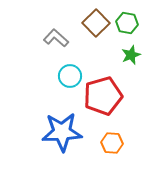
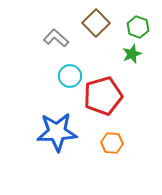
green hexagon: moved 11 px right, 4 px down; rotated 10 degrees clockwise
green star: moved 1 px right, 1 px up
blue star: moved 5 px left
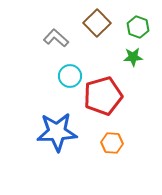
brown square: moved 1 px right
green star: moved 1 px right, 3 px down; rotated 18 degrees clockwise
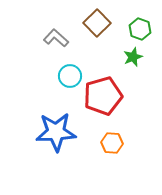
green hexagon: moved 2 px right, 2 px down
green star: rotated 18 degrees counterclockwise
blue star: moved 1 px left
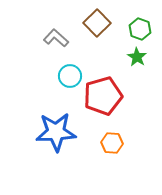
green star: moved 4 px right; rotated 18 degrees counterclockwise
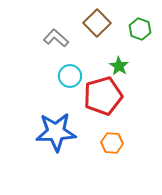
green star: moved 18 px left, 9 px down
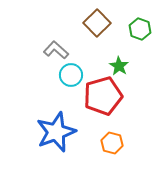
gray L-shape: moved 12 px down
cyan circle: moved 1 px right, 1 px up
blue star: rotated 18 degrees counterclockwise
orange hexagon: rotated 10 degrees clockwise
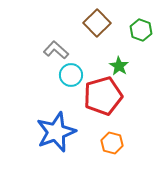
green hexagon: moved 1 px right, 1 px down
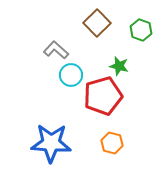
green star: rotated 18 degrees counterclockwise
blue star: moved 5 px left, 11 px down; rotated 24 degrees clockwise
